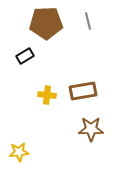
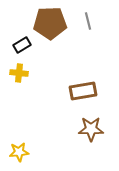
brown pentagon: moved 4 px right
black rectangle: moved 3 px left, 11 px up
yellow cross: moved 28 px left, 22 px up
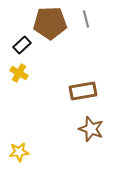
gray line: moved 2 px left, 2 px up
black rectangle: rotated 12 degrees counterclockwise
yellow cross: rotated 24 degrees clockwise
brown star: rotated 20 degrees clockwise
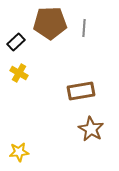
gray line: moved 2 px left, 9 px down; rotated 18 degrees clockwise
black rectangle: moved 6 px left, 3 px up
brown rectangle: moved 2 px left
brown star: rotated 10 degrees clockwise
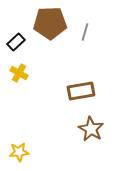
gray line: moved 1 px right, 4 px down; rotated 12 degrees clockwise
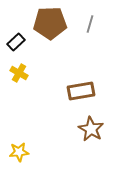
gray line: moved 5 px right, 8 px up
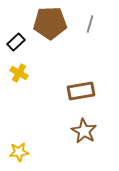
brown star: moved 7 px left, 2 px down
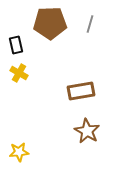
black rectangle: moved 3 px down; rotated 60 degrees counterclockwise
brown star: moved 3 px right
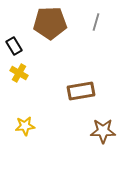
gray line: moved 6 px right, 2 px up
black rectangle: moved 2 px left, 1 px down; rotated 18 degrees counterclockwise
brown star: moved 16 px right; rotated 30 degrees counterclockwise
yellow star: moved 6 px right, 26 px up
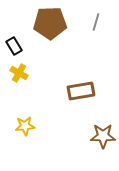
brown star: moved 5 px down
